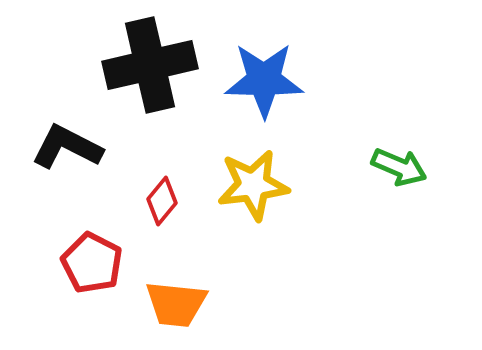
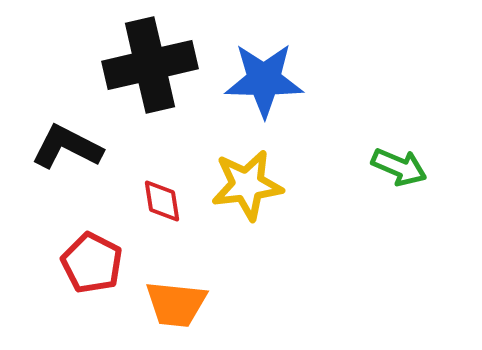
yellow star: moved 6 px left
red diamond: rotated 48 degrees counterclockwise
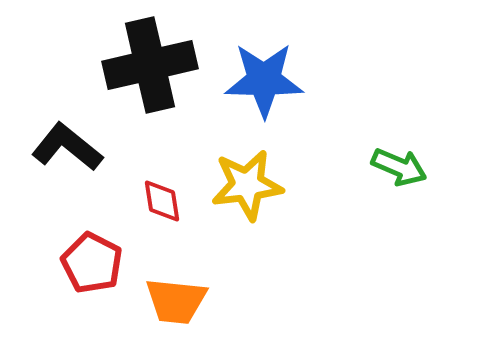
black L-shape: rotated 12 degrees clockwise
orange trapezoid: moved 3 px up
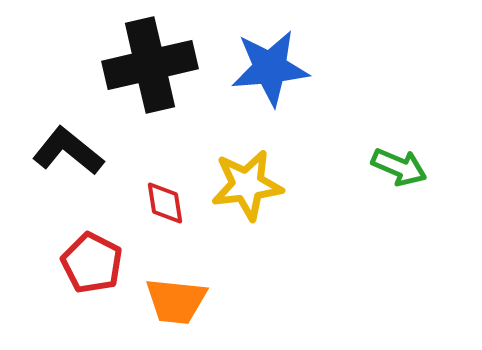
blue star: moved 6 px right, 12 px up; rotated 6 degrees counterclockwise
black L-shape: moved 1 px right, 4 px down
red diamond: moved 3 px right, 2 px down
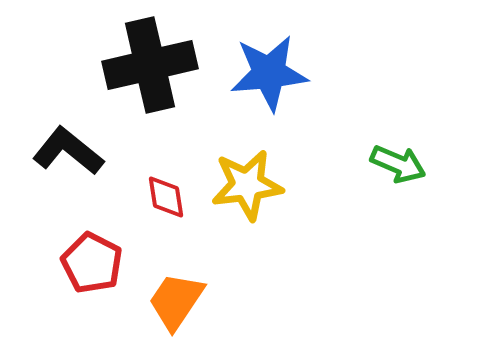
blue star: moved 1 px left, 5 px down
green arrow: moved 1 px left, 3 px up
red diamond: moved 1 px right, 6 px up
orange trapezoid: rotated 118 degrees clockwise
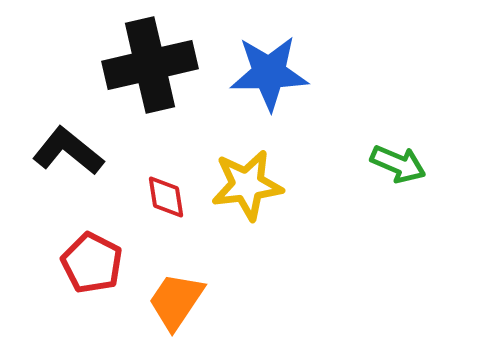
blue star: rotated 4 degrees clockwise
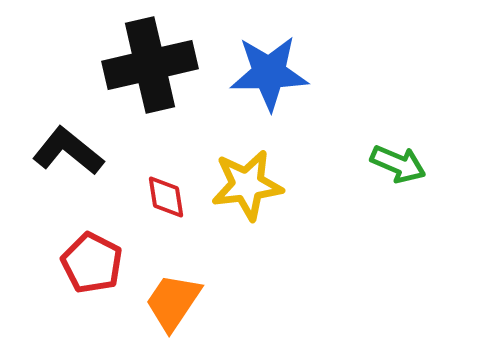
orange trapezoid: moved 3 px left, 1 px down
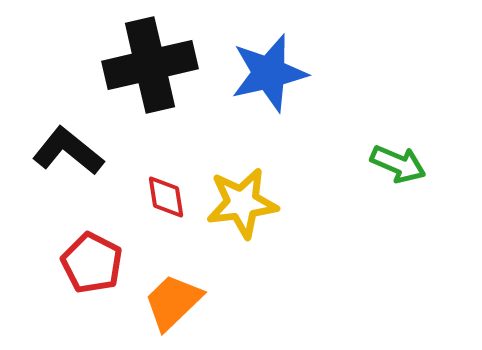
blue star: rotated 12 degrees counterclockwise
yellow star: moved 5 px left, 18 px down
orange trapezoid: rotated 12 degrees clockwise
